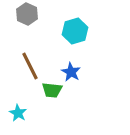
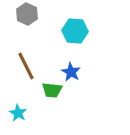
cyan hexagon: rotated 20 degrees clockwise
brown line: moved 4 px left
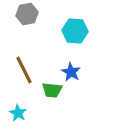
gray hexagon: rotated 25 degrees clockwise
brown line: moved 2 px left, 4 px down
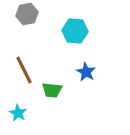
blue star: moved 15 px right
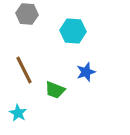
gray hexagon: rotated 15 degrees clockwise
cyan hexagon: moved 2 px left
blue star: rotated 24 degrees clockwise
green trapezoid: moved 3 px right; rotated 15 degrees clockwise
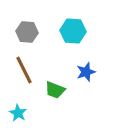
gray hexagon: moved 18 px down
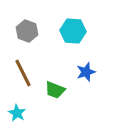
gray hexagon: moved 1 px up; rotated 15 degrees clockwise
brown line: moved 1 px left, 3 px down
cyan star: moved 1 px left
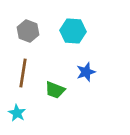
gray hexagon: moved 1 px right
brown line: rotated 36 degrees clockwise
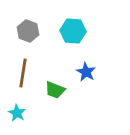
blue star: rotated 24 degrees counterclockwise
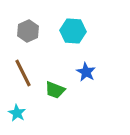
gray hexagon: rotated 15 degrees clockwise
brown line: rotated 36 degrees counterclockwise
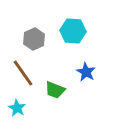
gray hexagon: moved 6 px right, 8 px down
brown line: rotated 8 degrees counterclockwise
cyan star: moved 5 px up
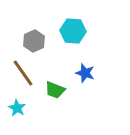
gray hexagon: moved 2 px down
blue star: moved 1 px left, 1 px down; rotated 12 degrees counterclockwise
